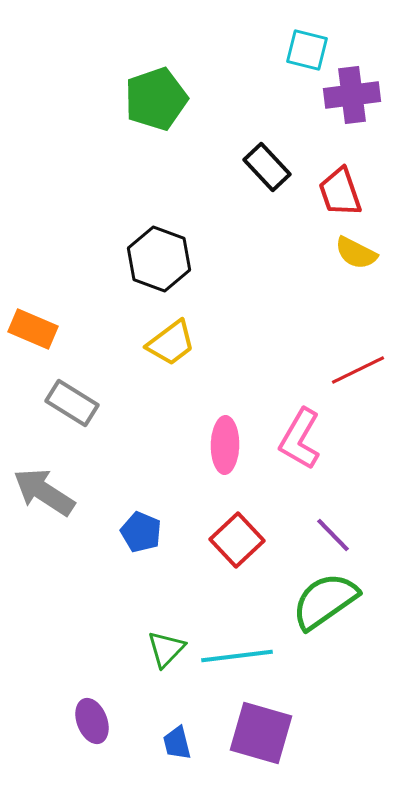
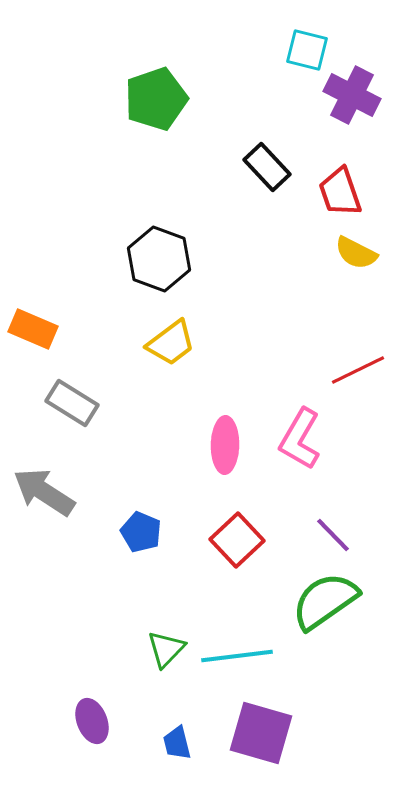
purple cross: rotated 34 degrees clockwise
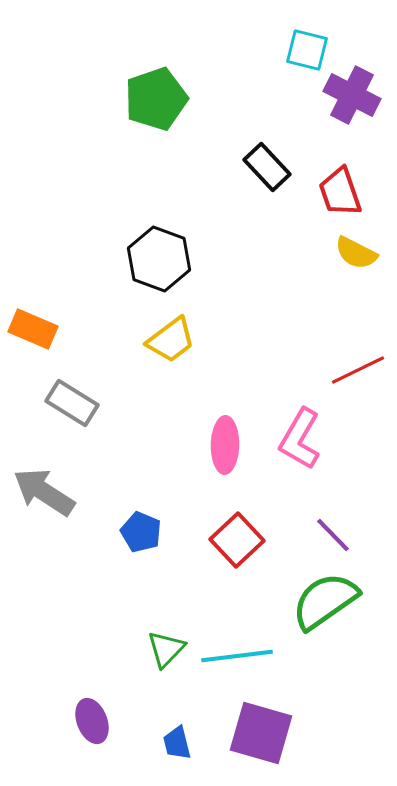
yellow trapezoid: moved 3 px up
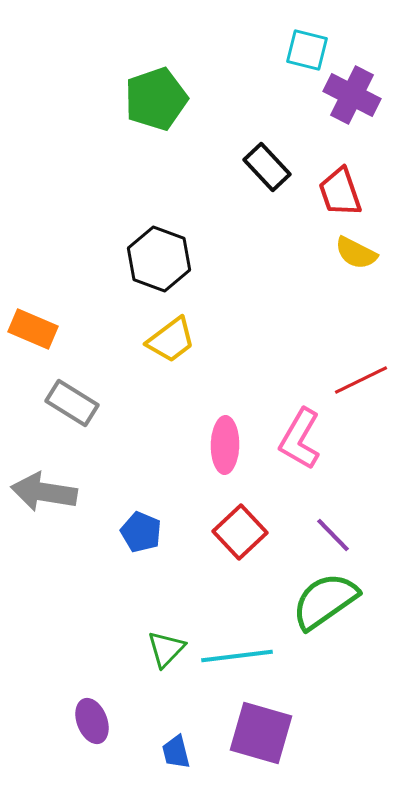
red line: moved 3 px right, 10 px down
gray arrow: rotated 24 degrees counterclockwise
red square: moved 3 px right, 8 px up
blue trapezoid: moved 1 px left, 9 px down
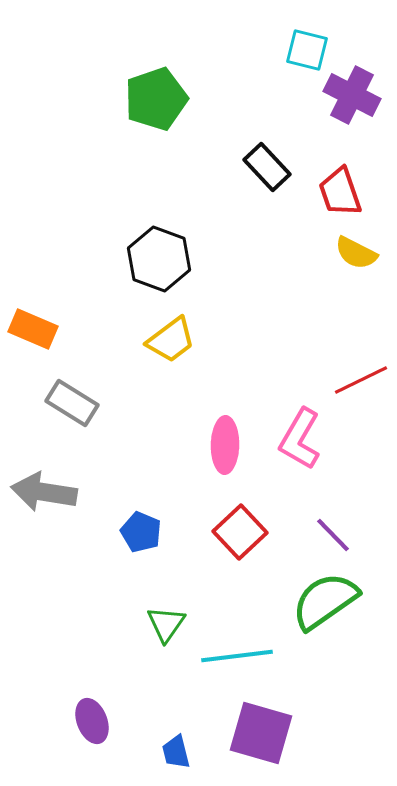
green triangle: moved 25 px up; rotated 9 degrees counterclockwise
